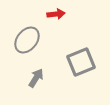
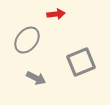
gray arrow: rotated 84 degrees clockwise
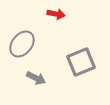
red arrow: rotated 18 degrees clockwise
gray ellipse: moved 5 px left, 4 px down
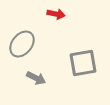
gray square: moved 2 px right, 1 px down; rotated 12 degrees clockwise
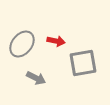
red arrow: moved 27 px down
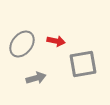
gray square: moved 1 px down
gray arrow: rotated 42 degrees counterclockwise
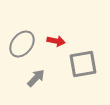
gray arrow: rotated 30 degrees counterclockwise
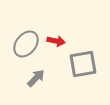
gray ellipse: moved 4 px right
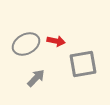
gray ellipse: rotated 24 degrees clockwise
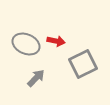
gray ellipse: rotated 52 degrees clockwise
gray square: rotated 16 degrees counterclockwise
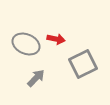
red arrow: moved 2 px up
